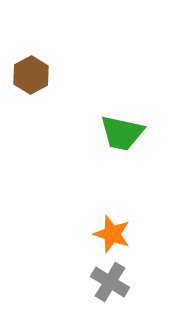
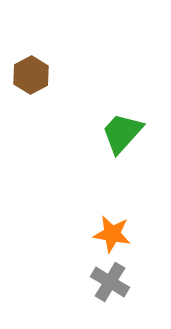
green trapezoid: rotated 120 degrees clockwise
orange star: rotated 9 degrees counterclockwise
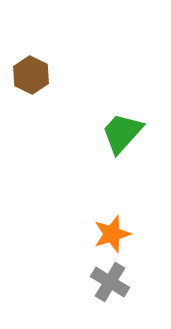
brown hexagon: rotated 6 degrees counterclockwise
orange star: rotated 27 degrees counterclockwise
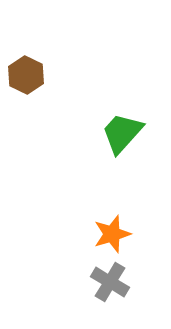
brown hexagon: moved 5 px left
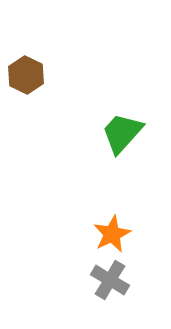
orange star: rotated 9 degrees counterclockwise
gray cross: moved 2 px up
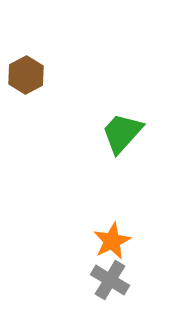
brown hexagon: rotated 6 degrees clockwise
orange star: moved 7 px down
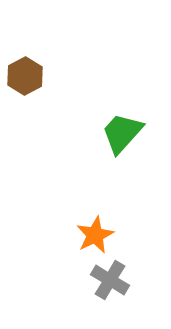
brown hexagon: moved 1 px left, 1 px down
orange star: moved 17 px left, 6 px up
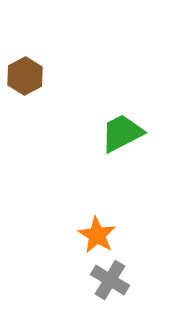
green trapezoid: rotated 21 degrees clockwise
orange star: moved 2 px right; rotated 15 degrees counterclockwise
